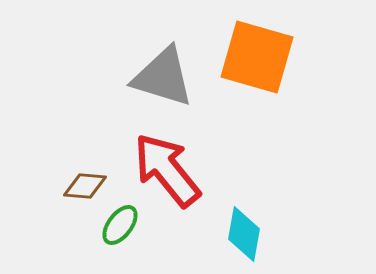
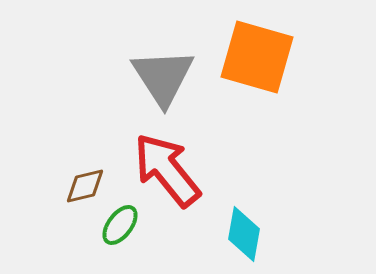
gray triangle: rotated 40 degrees clockwise
brown diamond: rotated 18 degrees counterclockwise
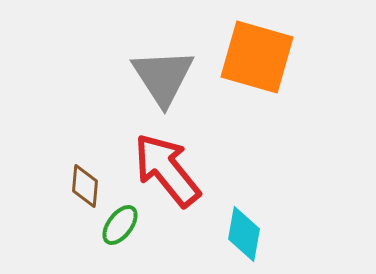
brown diamond: rotated 72 degrees counterclockwise
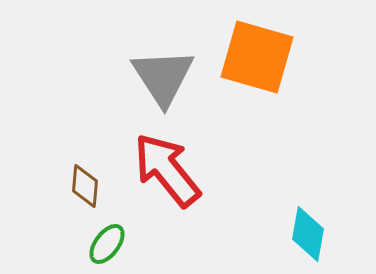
green ellipse: moved 13 px left, 19 px down
cyan diamond: moved 64 px right
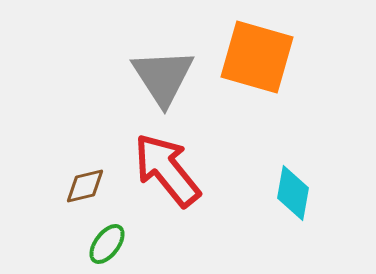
brown diamond: rotated 72 degrees clockwise
cyan diamond: moved 15 px left, 41 px up
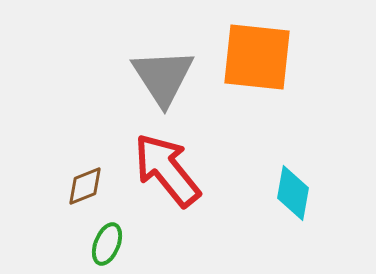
orange square: rotated 10 degrees counterclockwise
brown diamond: rotated 9 degrees counterclockwise
green ellipse: rotated 15 degrees counterclockwise
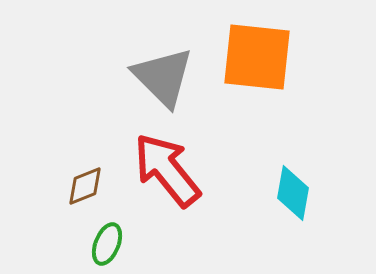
gray triangle: rotated 12 degrees counterclockwise
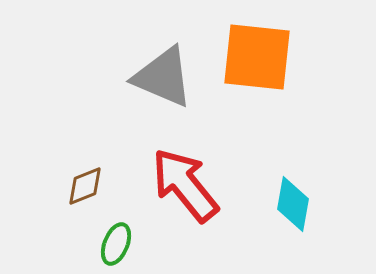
gray triangle: rotated 22 degrees counterclockwise
red arrow: moved 18 px right, 15 px down
cyan diamond: moved 11 px down
green ellipse: moved 9 px right
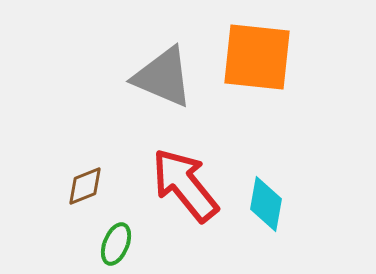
cyan diamond: moved 27 px left
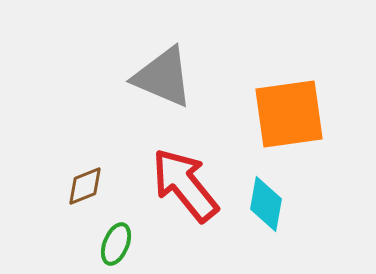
orange square: moved 32 px right, 57 px down; rotated 14 degrees counterclockwise
